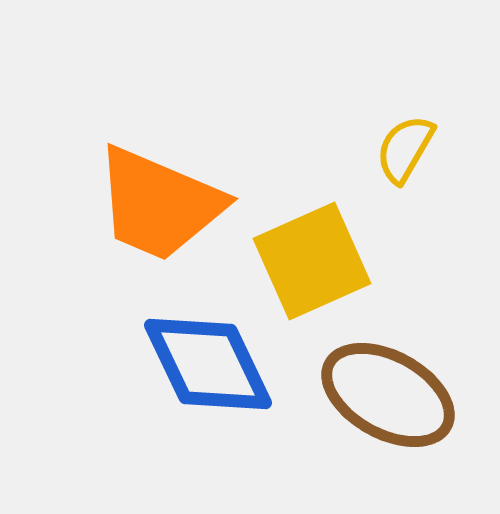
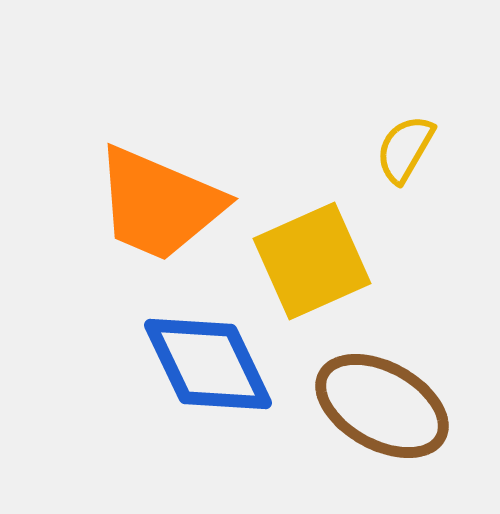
brown ellipse: moved 6 px left, 11 px down
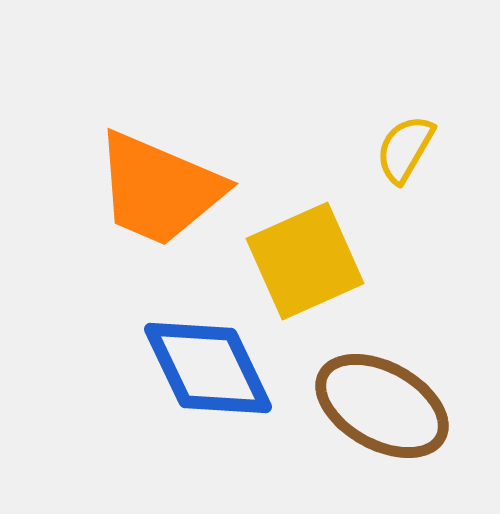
orange trapezoid: moved 15 px up
yellow square: moved 7 px left
blue diamond: moved 4 px down
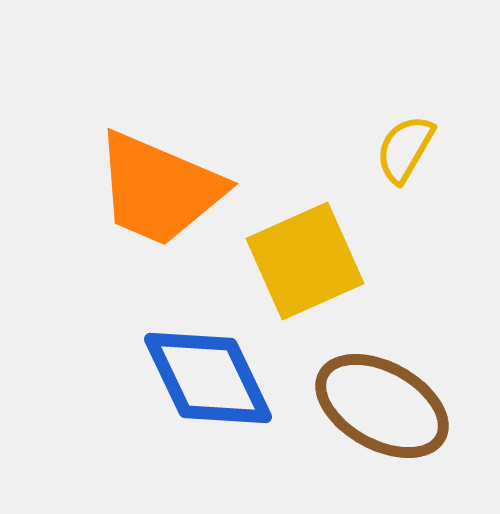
blue diamond: moved 10 px down
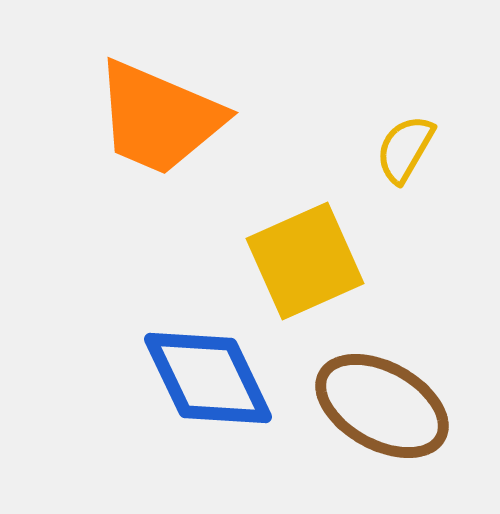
orange trapezoid: moved 71 px up
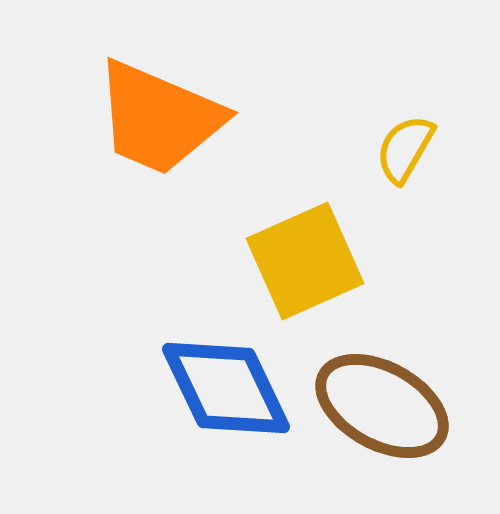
blue diamond: moved 18 px right, 10 px down
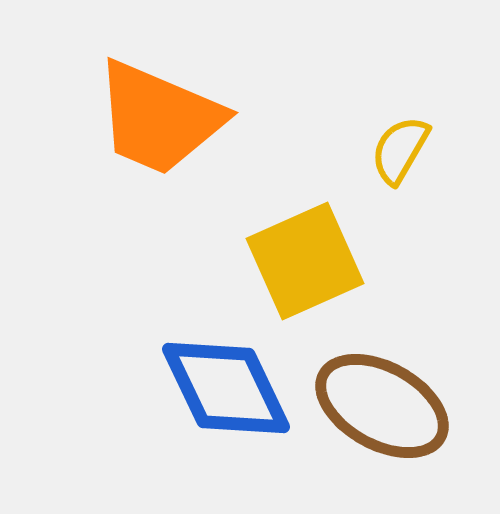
yellow semicircle: moved 5 px left, 1 px down
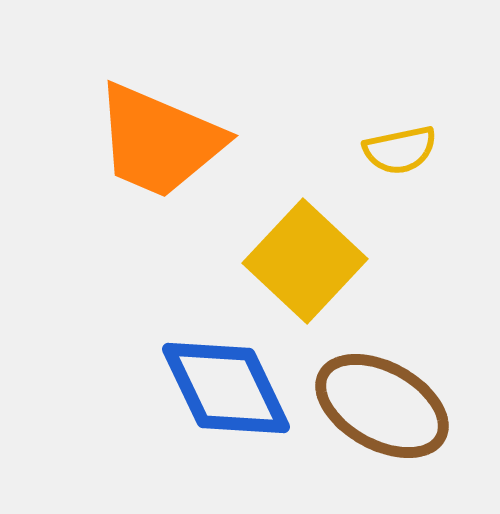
orange trapezoid: moved 23 px down
yellow semicircle: rotated 132 degrees counterclockwise
yellow square: rotated 23 degrees counterclockwise
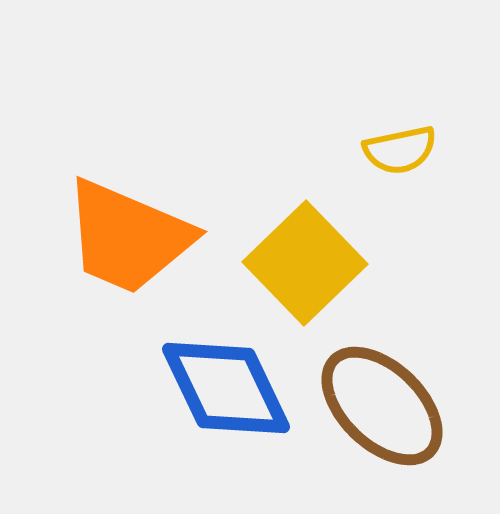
orange trapezoid: moved 31 px left, 96 px down
yellow square: moved 2 px down; rotated 3 degrees clockwise
brown ellipse: rotated 15 degrees clockwise
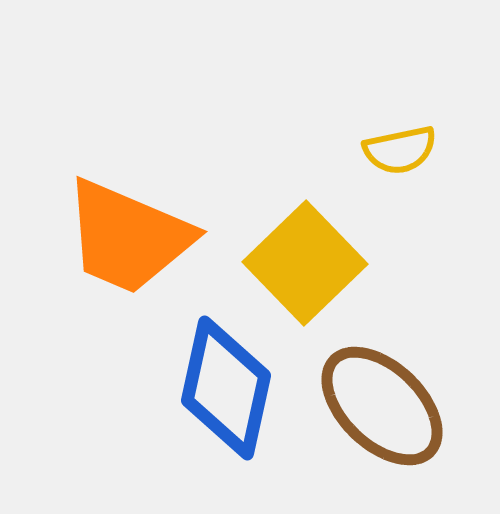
blue diamond: rotated 38 degrees clockwise
